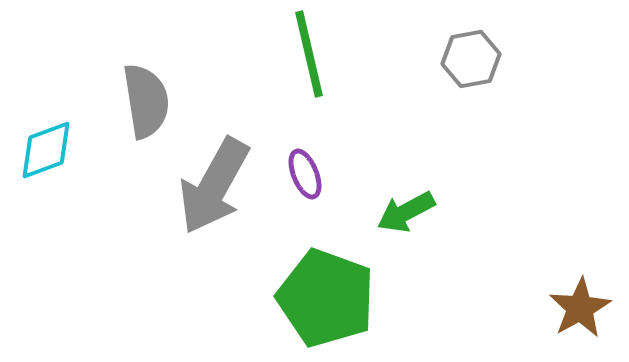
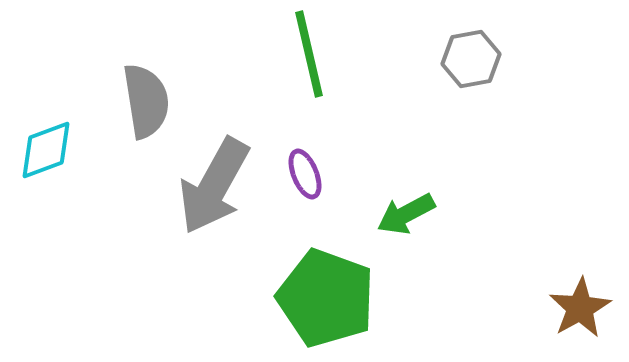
green arrow: moved 2 px down
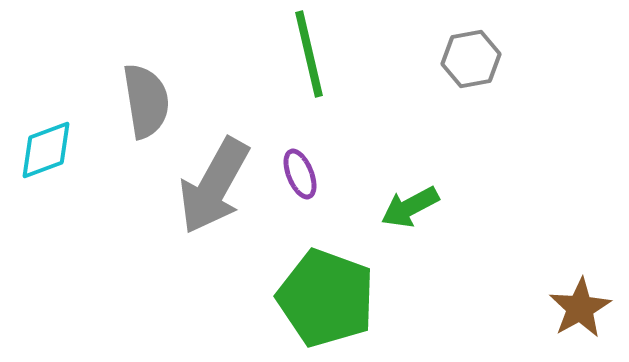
purple ellipse: moved 5 px left
green arrow: moved 4 px right, 7 px up
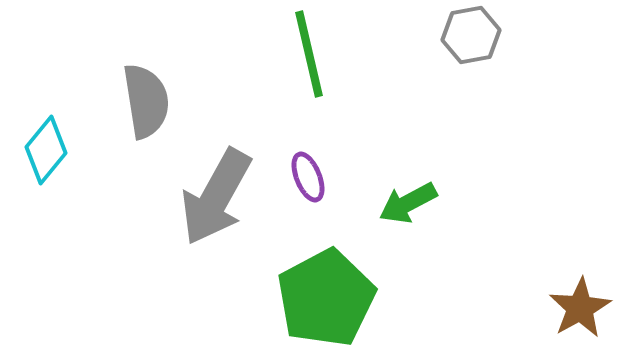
gray hexagon: moved 24 px up
cyan diamond: rotated 30 degrees counterclockwise
purple ellipse: moved 8 px right, 3 px down
gray arrow: moved 2 px right, 11 px down
green arrow: moved 2 px left, 4 px up
green pentagon: rotated 24 degrees clockwise
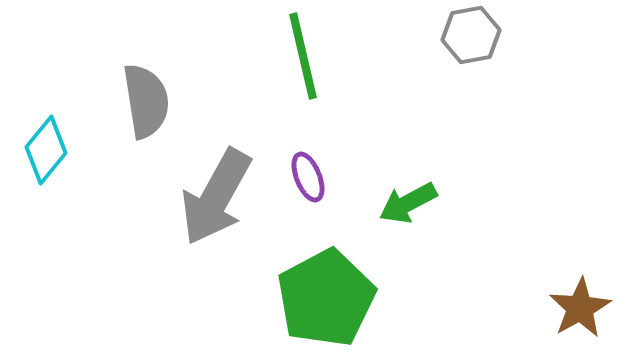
green line: moved 6 px left, 2 px down
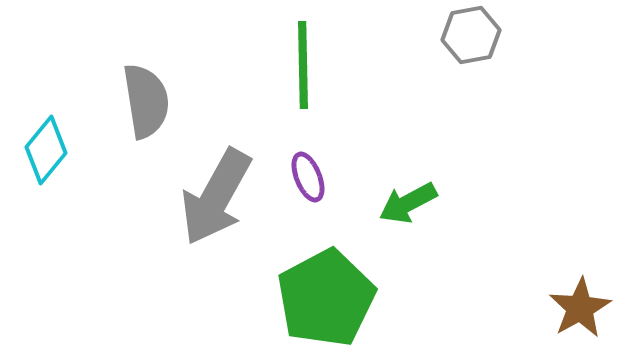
green line: moved 9 px down; rotated 12 degrees clockwise
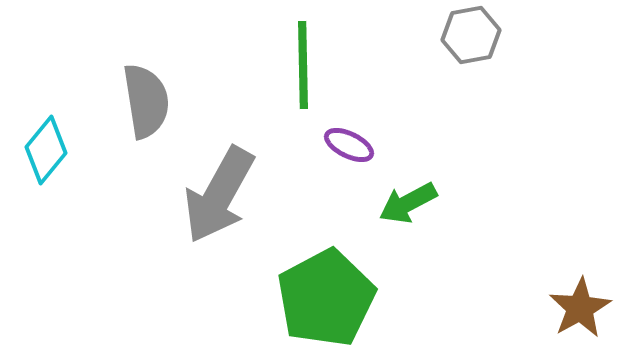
purple ellipse: moved 41 px right, 32 px up; rotated 42 degrees counterclockwise
gray arrow: moved 3 px right, 2 px up
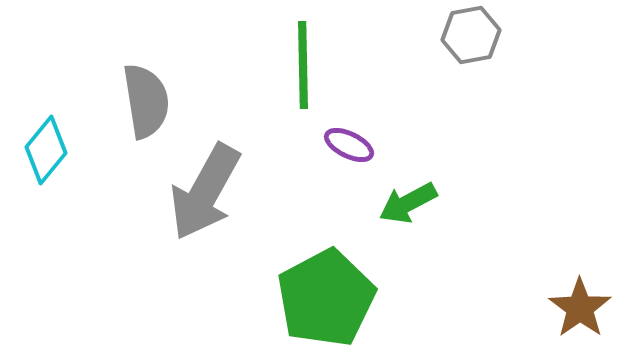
gray arrow: moved 14 px left, 3 px up
brown star: rotated 6 degrees counterclockwise
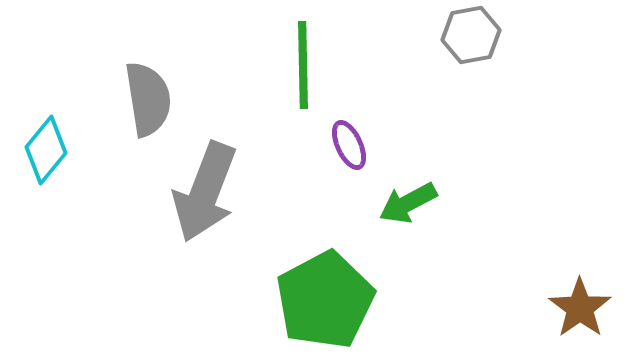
gray semicircle: moved 2 px right, 2 px up
purple ellipse: rotated 39 degrees clockwise
gray arrow: rotated 8 degrees counterclockwise
green pentagon: moved 1 px left, 2 px down
